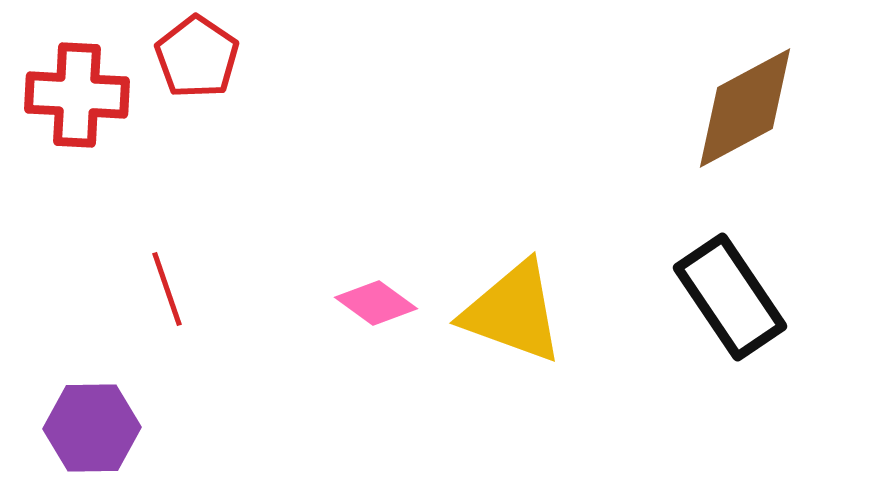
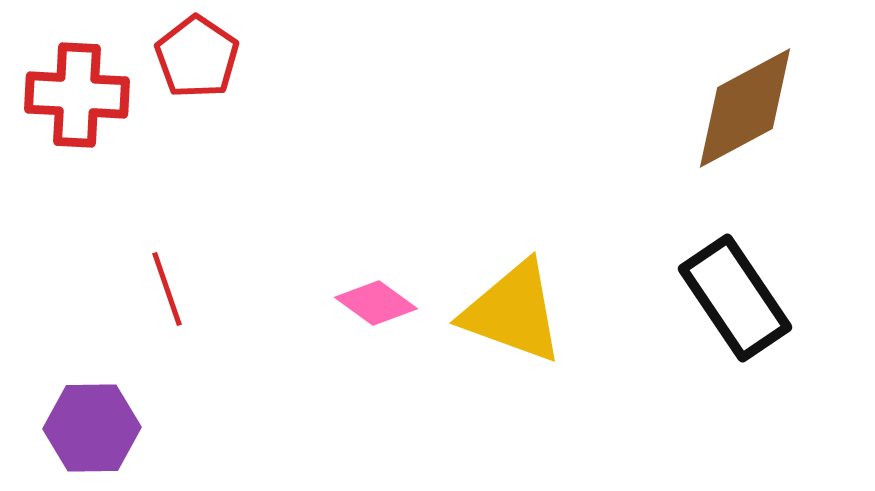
black rectangle: moved 5 px right, 1 px down
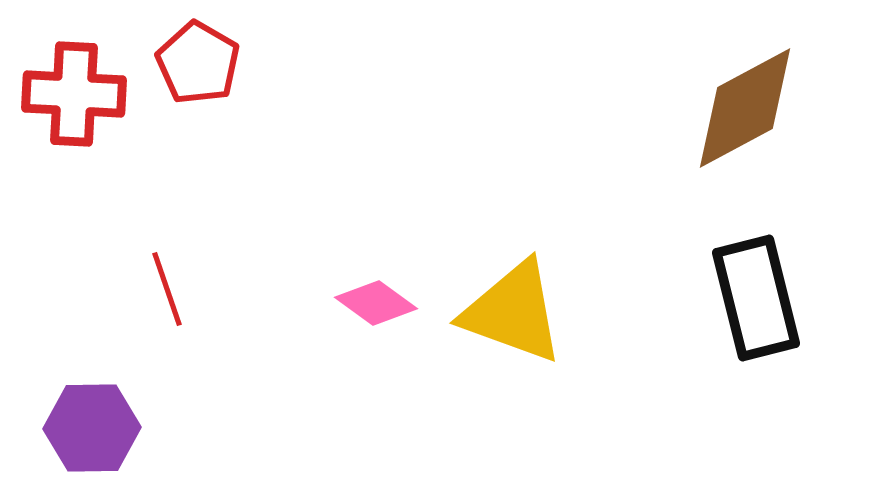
red pentagon: moved 1 px right, 6 px down; rotated 4 degrees counterclockwise
red cross: moved 3 px left, 1 px up
black rectangle: moved 21 px right; rotated 20 degrees clockwise
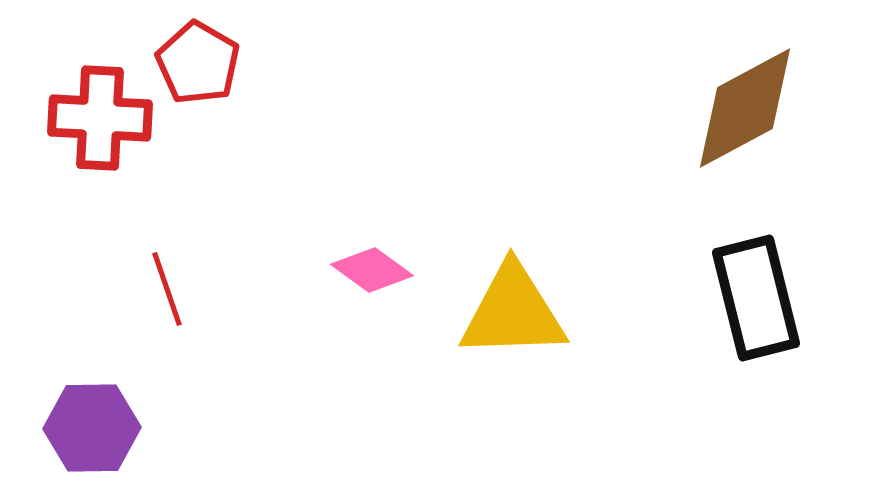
red cross: moved 26 px right, 24 px down
pink diamond: moved 4 px left, 33 px up
yellow triangle: rotated 22 degrees counterclockwise
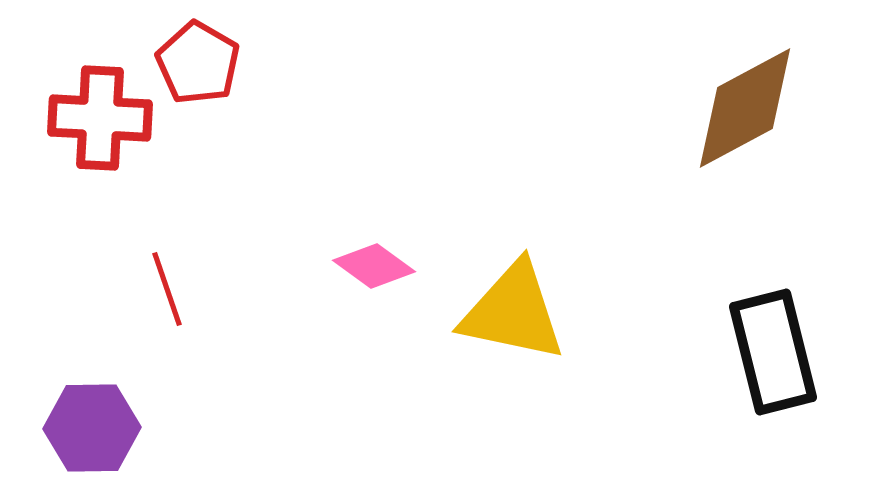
pink diamond: moved 2 px right, 4 px up
black rectangle: moved 17 px right, 54 px down
yellow triangle: rotated 14 degrees clockwise
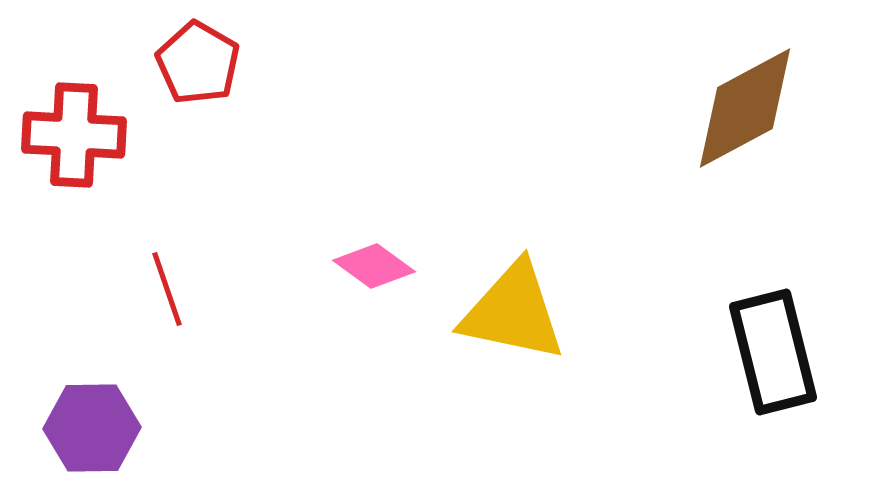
red cross: moved 26 px left, 17 px down
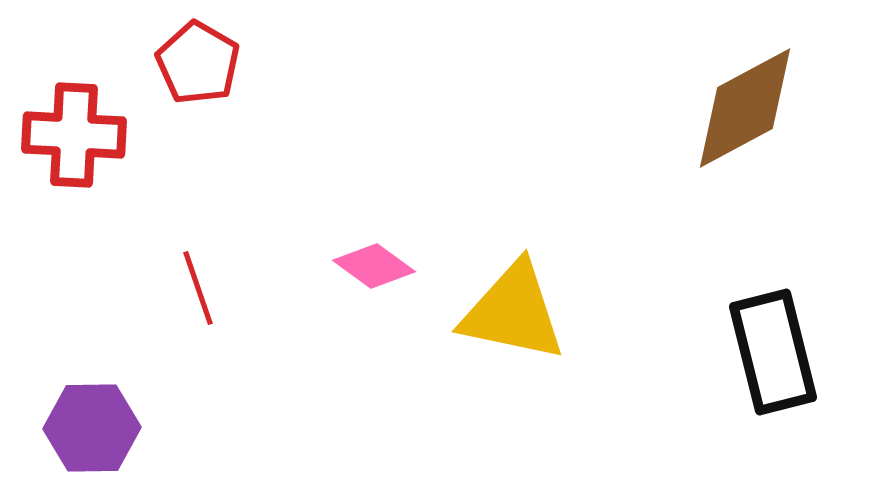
red line: moved 31 px right, 1 px up
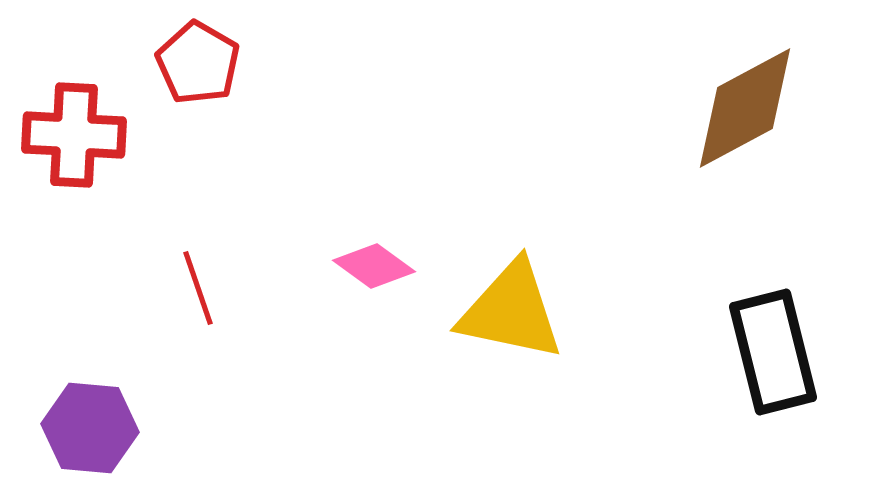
yellow triangle: moved 2 px left, 1 px up
purple hexagon: moved 2 px left; rotated 6 degrees clockwise
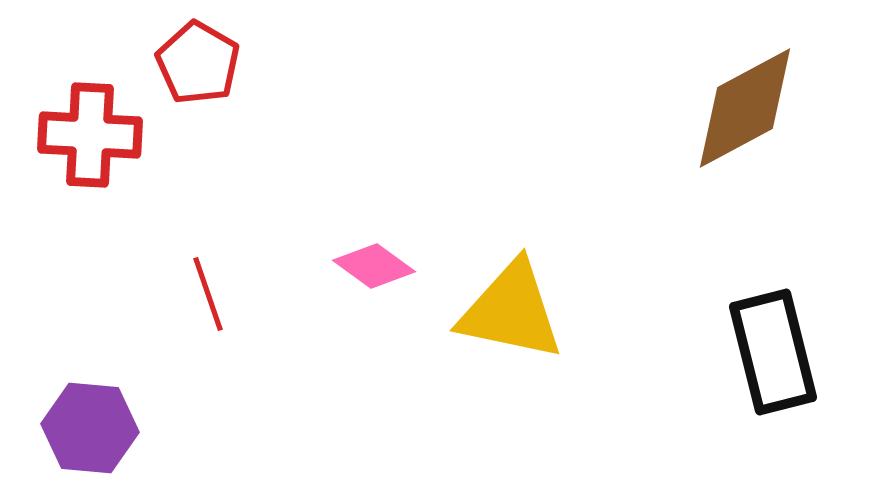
red cross: moved 16 px right
red line: moved 10 px right, 6 px down
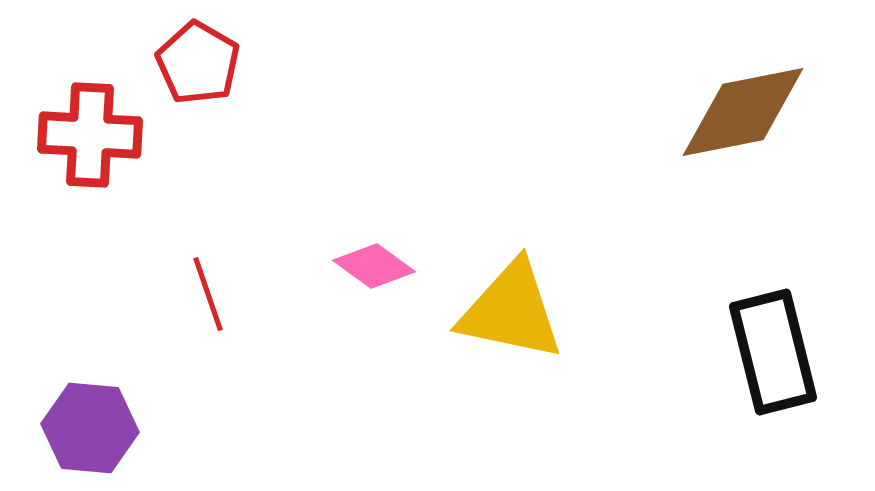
brown diamond: moved 2 px left, 4 px down; rotated 17 degrees clockwise
